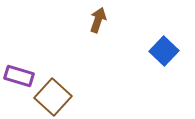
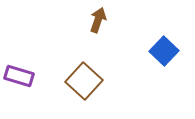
brown square: moved 31 px right, 16 px up
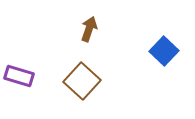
brown arrow: moved 9 px left, 9 px down
brown square: moved 2 px left
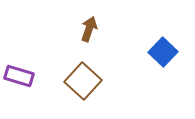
blue square: moved 1 px left, 1 px down
brown square: moved 1 px right
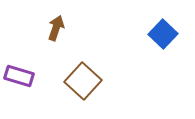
brown arrow: moved 33 px left, 1 px up
blue square: moved 18 px up
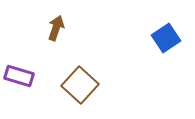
blue square: moved 3 px right, 4 px down; rotated 12 degrees clockwise
brown square: moved 3 px left, 4 px down
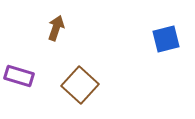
blue square: moved 1 px down; rotated 20 degrees clockwise
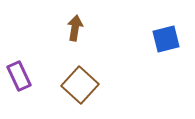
brown arrow: moved 19 px right; rotated 10 degrees counterclockwise
purple rectangle: rotated 48 degrees clockwise
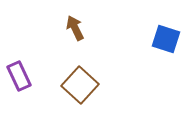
brown arrow: rotated 35 degrees counterclockwise
blue square: rotated 32 degrees clockwise
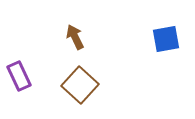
brown arrow: moved 9 px down
blue square: rotated 28 degrees counterclockwise
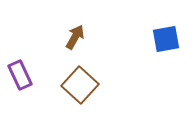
brown arrow: rotated 55 degrees clockwise
purple rectangle: moved 1 px right, 1 px up
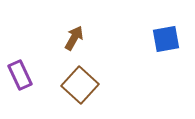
brown arrow: moved 1 px left, 1 px down
